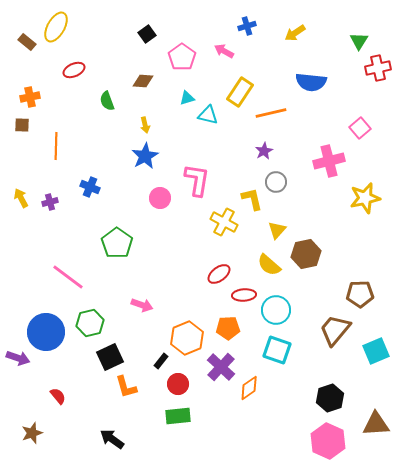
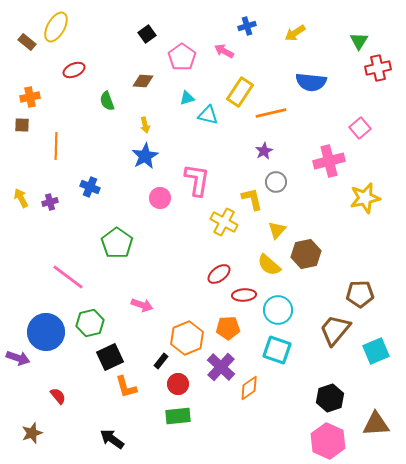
cyan circle at (276, 310): moved 2 px right
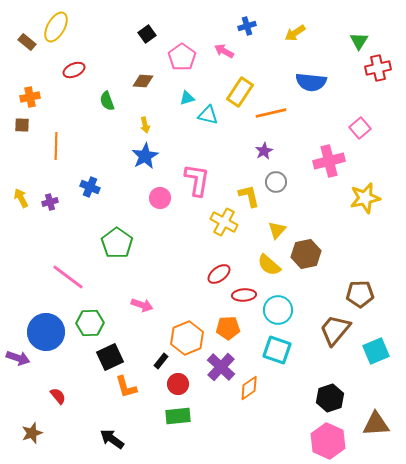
yellow L-shape at (252, 199): moved 3 px left, 3 px up
green hexagon at (90, 323): rotated 12 degrees clockwise
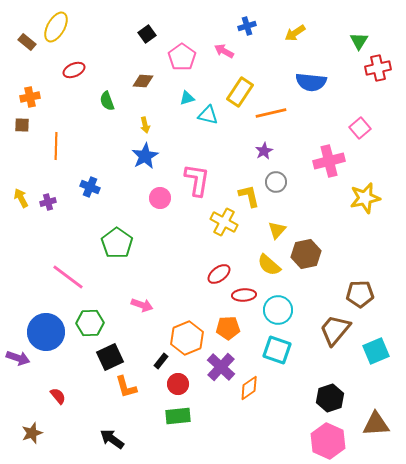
purple cross at (50, 202): moved 2 px left
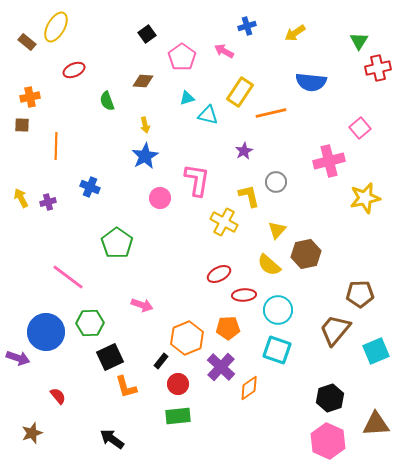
purple star at (264, 151): moved 20 px left
red ellipse at (219, 274): rotated 10 degrees clockwise
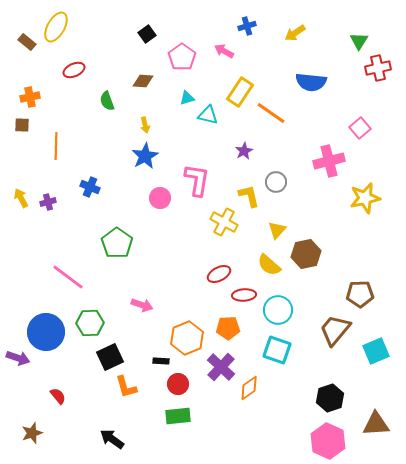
orange line at (271, 113): rotated 48 degrees clockwise
black rectangle at (161, 361): rotated 56 degrees clockwise
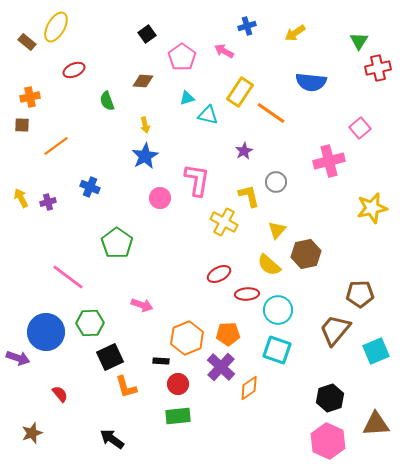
orange line at (56, 146): rotated 52 degrees clockwise
yellow star at (365, 198): moved 7 px right, 10 px down
red ellipse at (244, 295): moved 3 px right, 1 px up
orange pentagon at (228, 328): moved 6 px down
red semicircle at (58, 396): moved 2 px right, 2 px up
